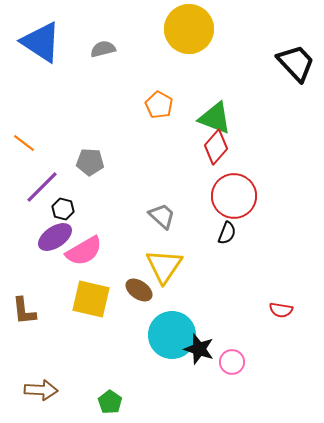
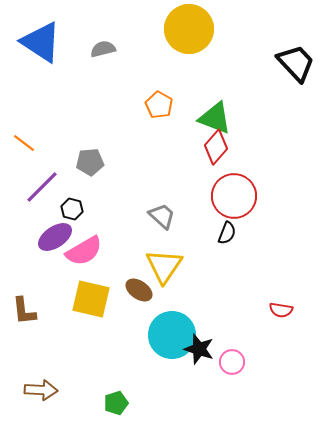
gray pentagon: rotated 8 degrees counterclockwise
black hexagon: moved 9 px right
green pentagon: moved 6 px right, 1 px down; rotated 20 degrees clockwise
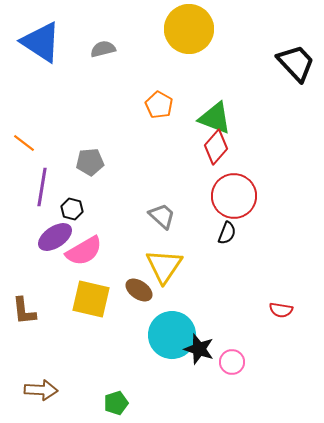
purple line: rotated 36 degrees counterclockwise
